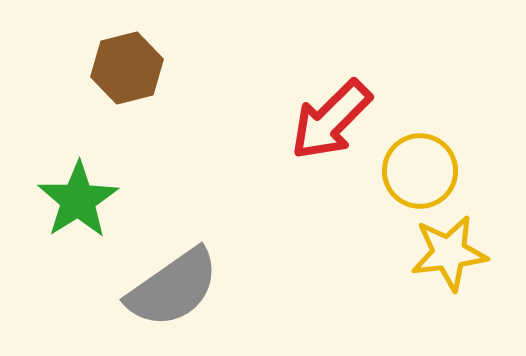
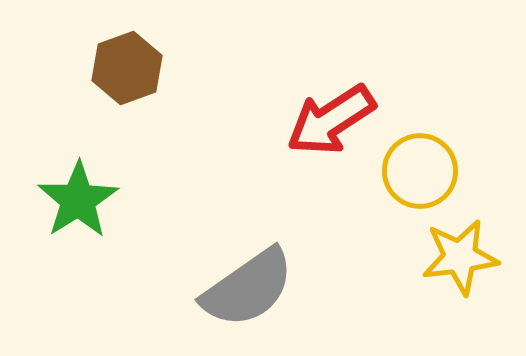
brown hexagon: rotated 6 degrees counterclockwise
red arrow: rotated 12 degrees clockwise
yellow star: moved 11 px right, 4 px down
gray semicircle: moved 75 px right
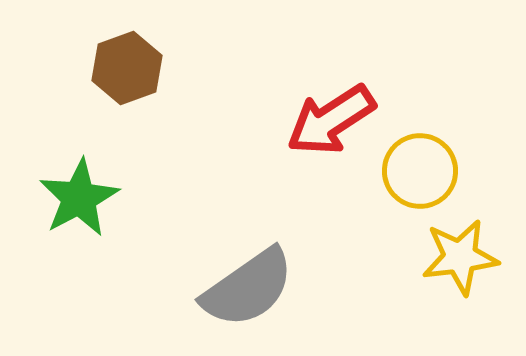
green star: moved 1 px right, 2 px up; rotated 4 degrees clockwise
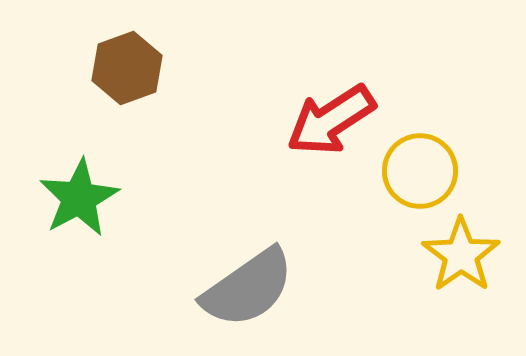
yellow star: moved 1 px right, 2 px up; rotated 28 degrees counterclockwise
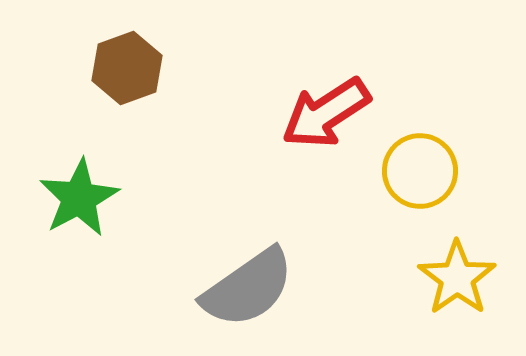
red arrow: moved 5 px left, 7 px up
yellow star: moved 4 px left, 23 px down
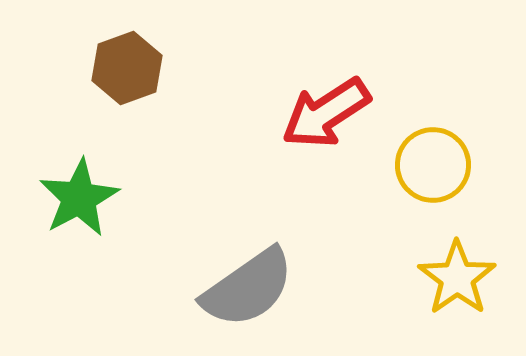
yellow circle: moved 13 px right, 6 px up
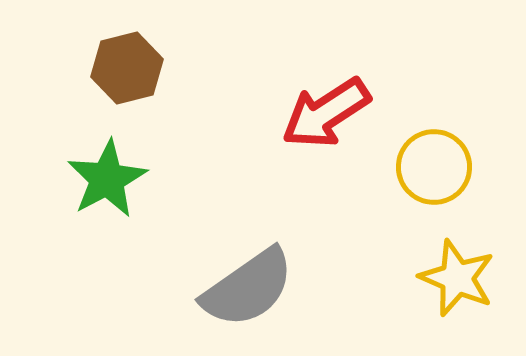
brown hexagon: rotated 6 degrees clockwise
yellow circle: moved 1 px right, 2 px down
green star: moved 28 px right, 19 px up
yellow star: rotated 14 degrees counterclockwise
